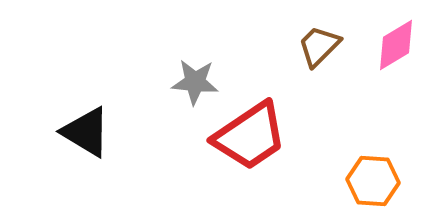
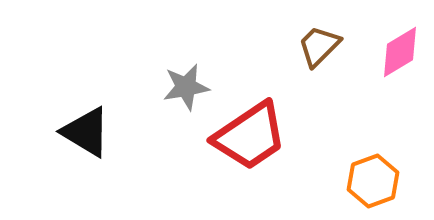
pink diamond: moved 4 px right, 7 px down
gray star: moved 9 px left, 5 px down; rotated 15 degrees counterclockwise
orange hexagon: rotated 24 degrees counterclockwise
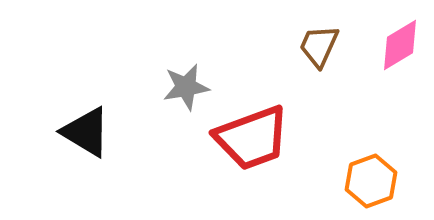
brown trapezoid: rotated 21 degrees counterclockwise
pink diamond: moved 7 px up
red trapezoid: moved 2 px right, 2 px down; rotated 14 degrees clockwise
orange hexagon: moved 2 px left
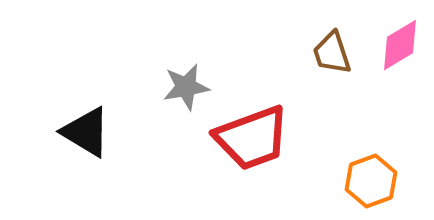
brown trapezoid: moved 13 px right, 7 px down; rotated 42 degrees counterclockwise
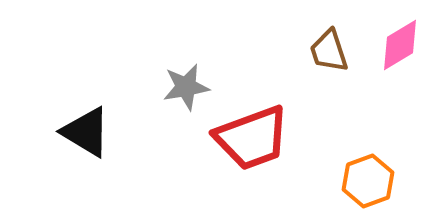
brown trapezoid: moved 3 px left, 2 px up
orange hexagon: moved 3 px left
